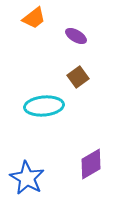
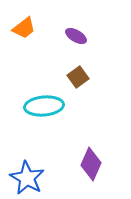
orange trapezoid: moved 10 px left, 10 px down
purple diamond: rotated 36 degrees counterclockwise
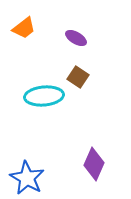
purple ellipse: moved 2 px down
brown square: rotated 20 degrees counterclockwise
cyan ellipse: moved 10 px up
purple diamond: moved 3 px right
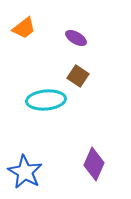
brown square: moved 1 px up
cyan ellipse: moved 2 px right, 4 px down
blue star: moved 2 px left, 6 px up
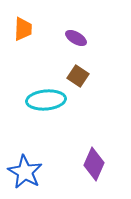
orange trapezoid: moved 1 px left, 1 px down; rotated 50 degrees counterclockwise
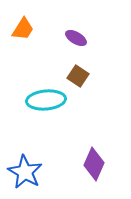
orange trapezoid: rotated 30 degrees clockwise
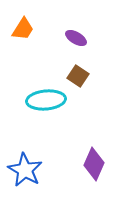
blue star: moved 2 px up
